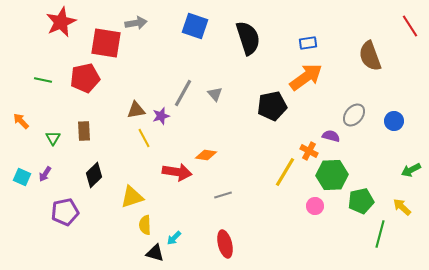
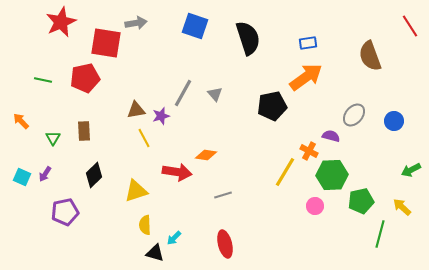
yellow triangle at (132, 197): moved 4 px right, 6 px up
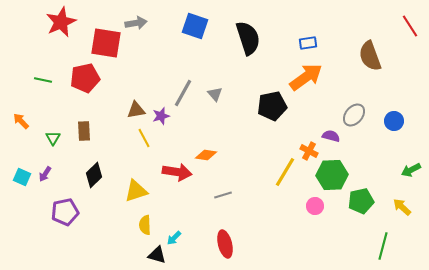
green line at (380, 234): moved 3 px right, 12 px down
black triangle at (155, 253): moved 2 px right, 2 px down
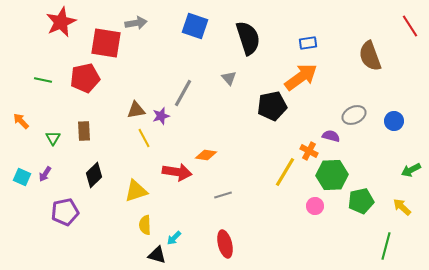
orange arrow at (306, 77): moved 5 px left
gray triangle at (215, 94): moved 14 px right, 16 px up
gray ellipse at (354, 115): rotated 25 degrees clockwise
green line at (383, 246): moved 3 px right
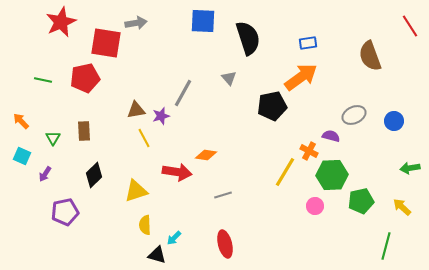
blue square at (195, 26): moved 8 px right, 5 px up; rotated 16 degrees counterclockwise
green arrow at (411, 170): moved 1 px left, 2 px up; rotated 18 degrees clockwise
cyan square at (22, 177): moved 21 px up
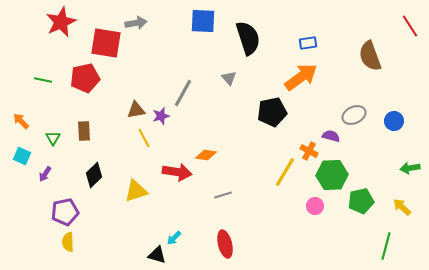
black pentagon at (272, 106): moved 6 px down
yellow semicircle at (145, 225): moved 77 px left, 17 px down
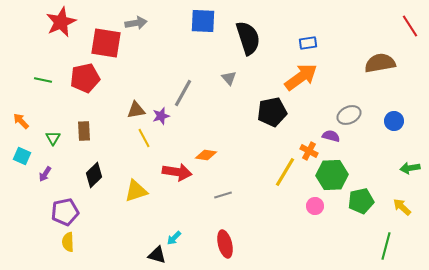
brown semicircle at (370, 56): moved 10 px right, 7 px down; rotated 100 degrees clockwise
gray ellipse at (354, 115): moved 5 px left
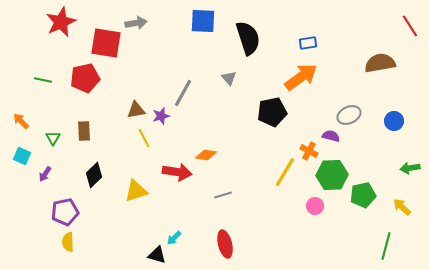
green pentagon at (361, 201): moved 2 px right, 6 px up
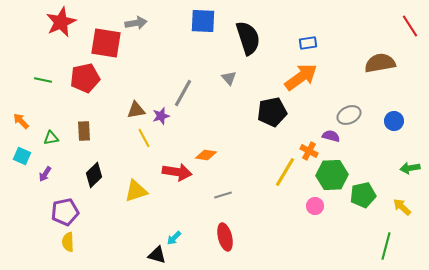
green triangle at (53, 138): moved 2 px left; rotated 49 degrees clockwise
red ellipse at (225, 244): moved 7 px up
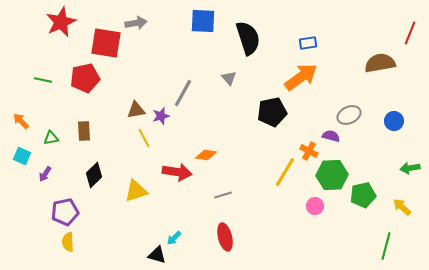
red line at (410, 26): moved 7 px down; rotated 55 degrees clockwise
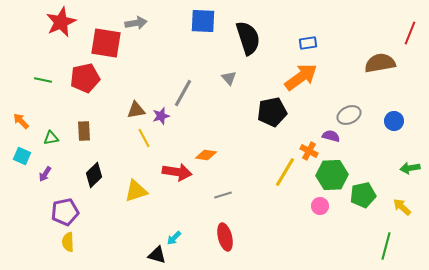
pink circle at (315, 206): moved 5 px right
